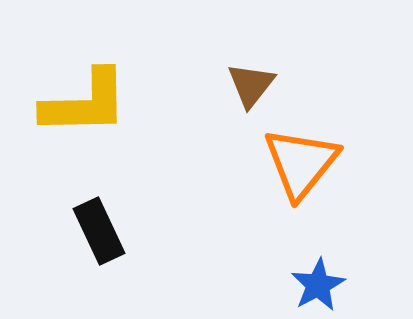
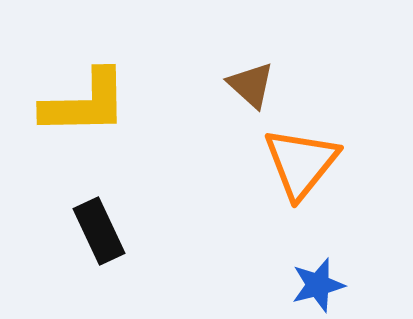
brown triangle: rotated 26 degrees counterclockwise
blue star: rotated 14 degrees clockwise
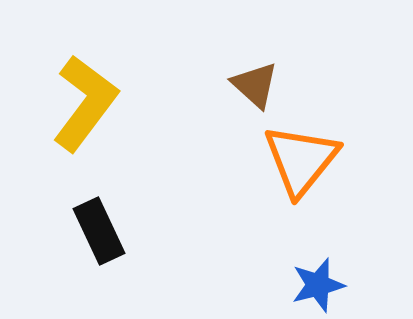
brown triangle: moved 4 px right
yellow L-shape: rotated 52 degrees counterclockwise
orange triangle: moved 3 px up
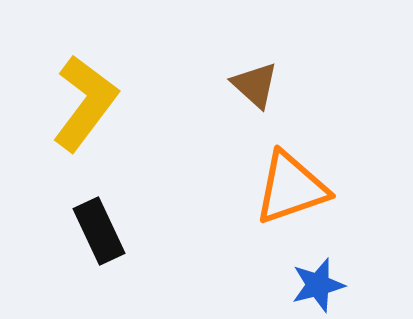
orange triangle: moved 10 px left, 28 px down; rotated 32 degrees clockwise
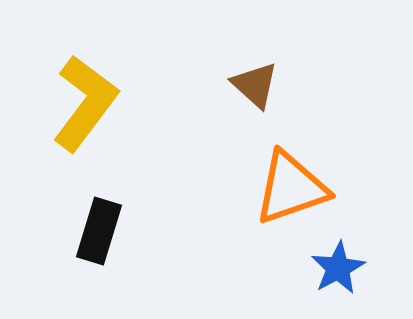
black rectangle: rotated 42 degrees clockwise
blue star: moved 20 px right, 17 px up; rotated 14 degrees counterclockwise
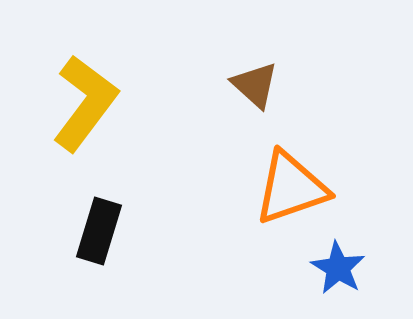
blue star: rotated 12 degrees counterclockwise
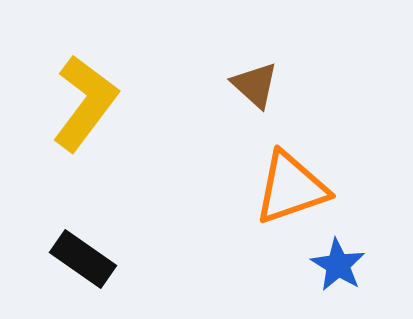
black rectangle: moved 16 px left, 28 px down; rotated 72 degrees counterclockwise
blue star: moved 3 px up
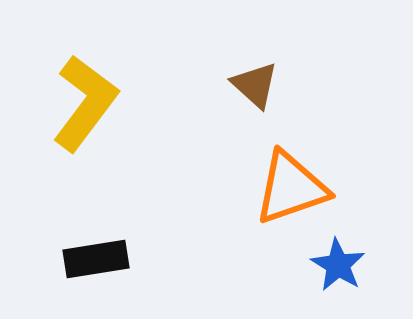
black rectangle: moved 13 px right; rotated 44 degrees counterclockwise
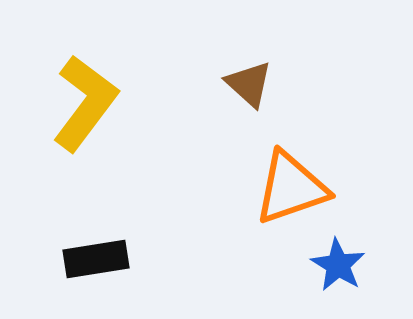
brown triangle: moved 6 px left, 1 px up
